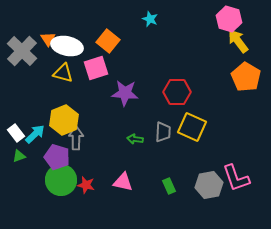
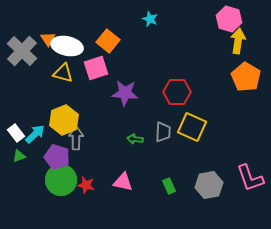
yellow arrow: rotated 45 degrees clockwise
pink L-shape: moved 14 px right
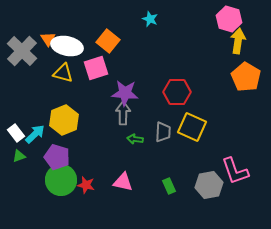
gray arrow: moved 47 px right, 25 px up
pink L-shape: moved 15 px left, 7 px up
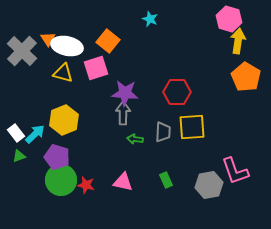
yellow square: rotated 28 degrees counterclockwise
green rectangle: moved 3 px left, 6 px up
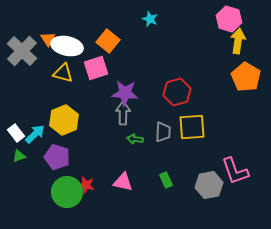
red hexagon: rotated 16 degrees counterclockwise
green circle: moved 6 px right, 12 px down
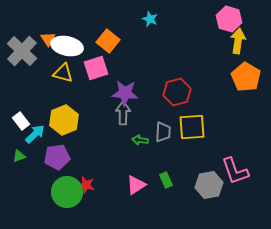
white rectangle: moved 5 px right, 12 px up
green arrow: moved 5 px right, 1 px down
purple pentagon: rotated 25 degrees counterclockwise
pink triangle: moved 13 px right, 3 px down; rotated 45 degrees counterclockwise
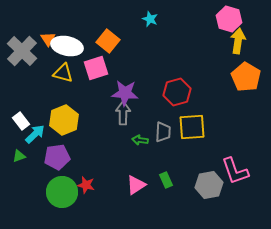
green circle: moved 5 px left
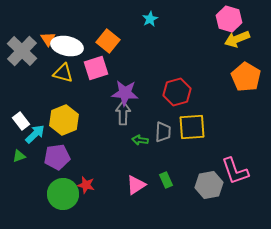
cyan star: rotated 21 degrees clockwise
yellow arrow: moved 1 px left, 2 px up; rotated 120 degrees counterclockwise
green circle: moved 1 px right, 2 px down
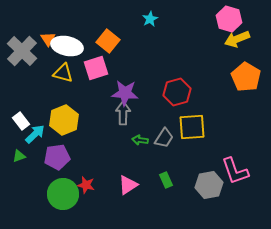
gray trapezoid: moved 1 px right, 6 px down; rotated 30 degrees clockwise
pink triangle: moved 8 px left
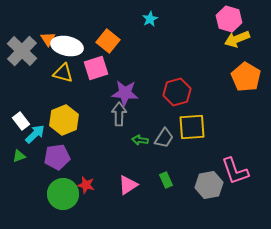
gray arrow: moved 4 px left, 1 px down
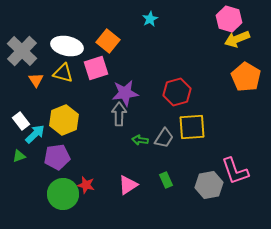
orange triangle: moved 12 px left, 41 px down
purple star: rotated 12 degrees counterclockwise
